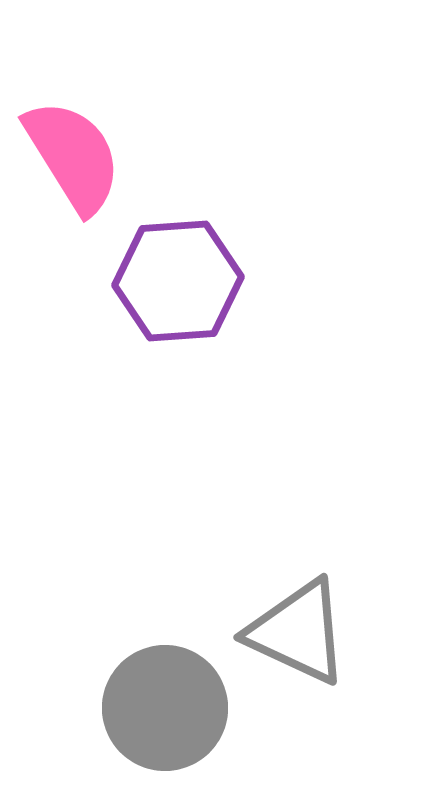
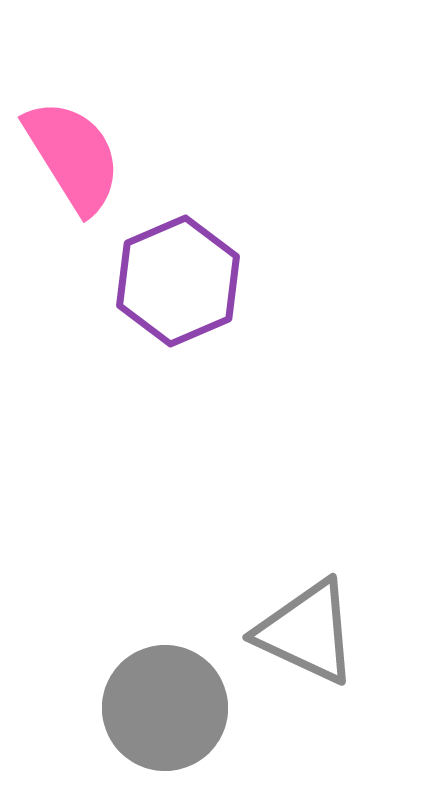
purple hexagon: rotated 19 degrees counterclockwise
gray triangle: moved 9 px right
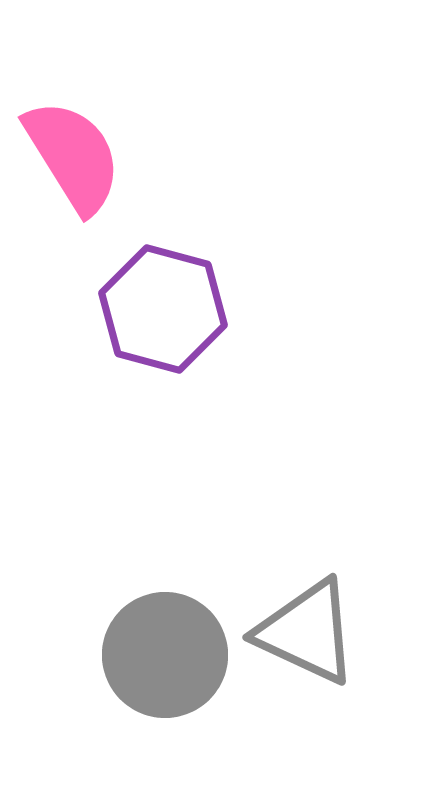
purple hexagon: moved 15 px left, 28 px down; rotated 22 degrees counterclockwise
gray circle: moved 53 px up
